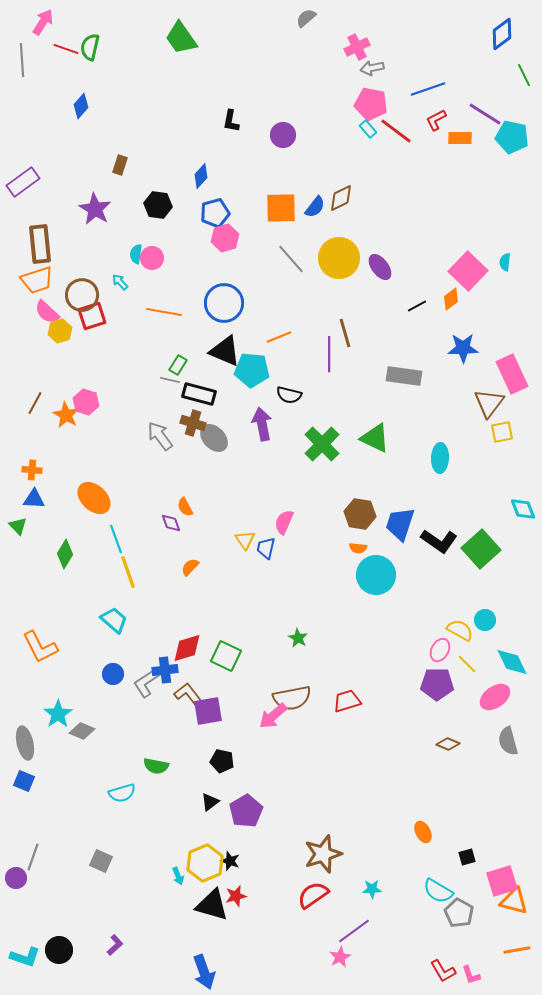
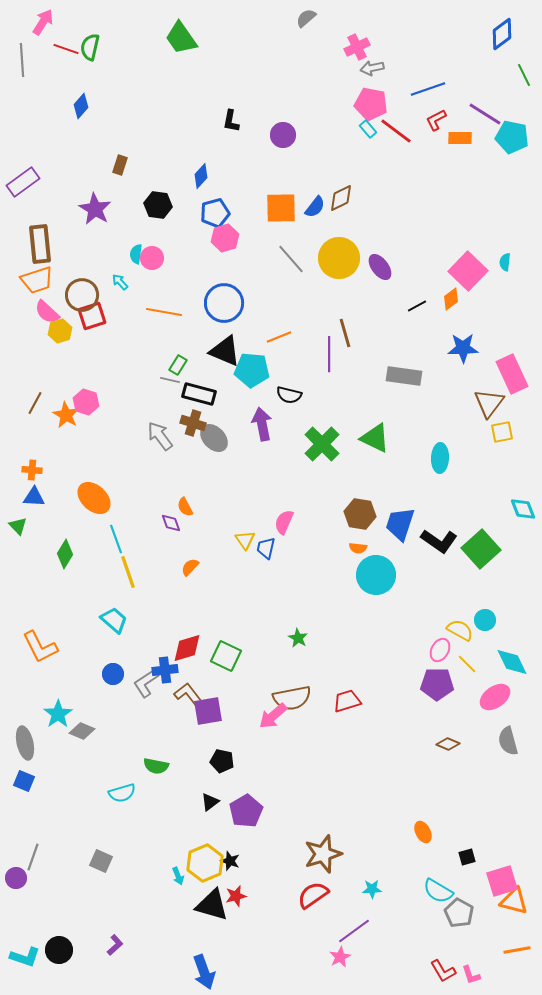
blue triangle at (34, 499): moved 2 px up
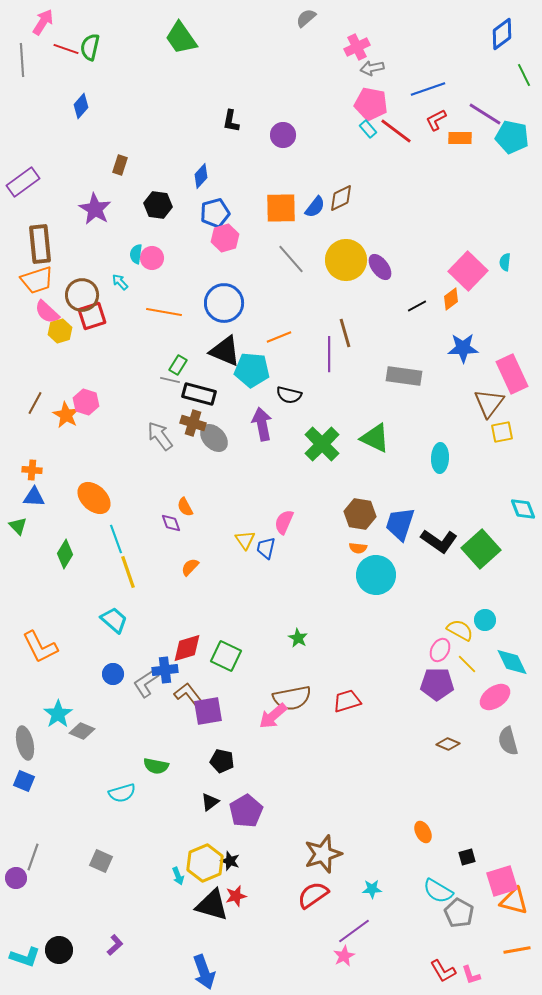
yellow circle at (339, 258): moved 7 px right, 2 px down
pink star at (340, 957): moved 4 px right, 1 px up
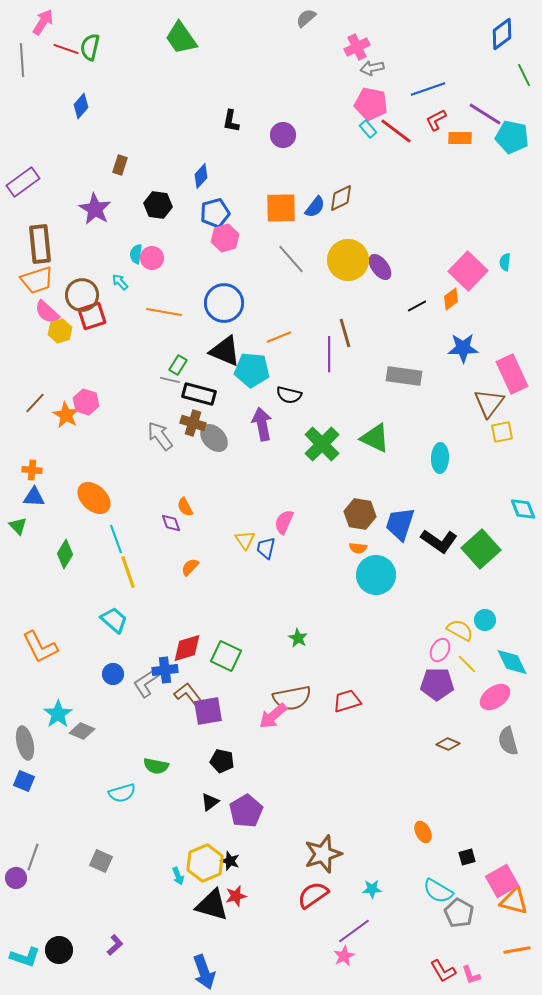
yellow circle at (346, 260): moved 2 px right
brown line at (35, 403): rotated 15 degrees clockwise
pink square at (502, 881): rotated 12 degrees counterclockwise
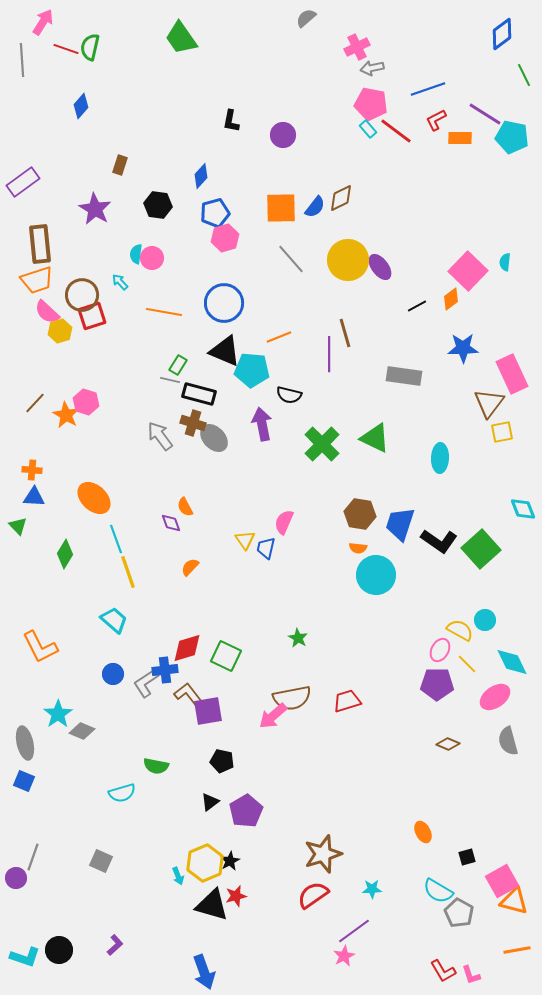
black star at (230, 861): rotated 24 degrees clockwise
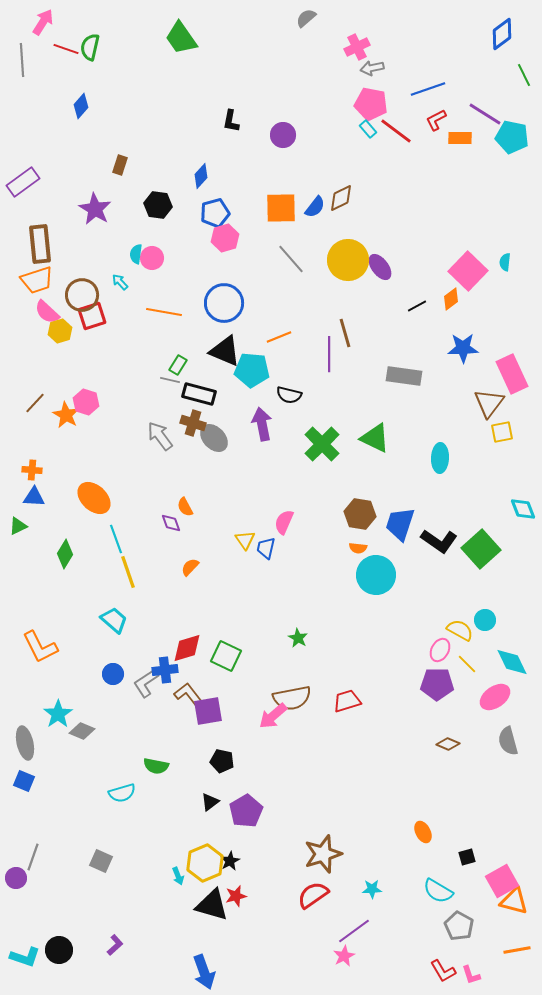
green triangle at (18, 526): rotated 48 degrees clockwise
gray pentagon at (459, 913): moved 13 px down
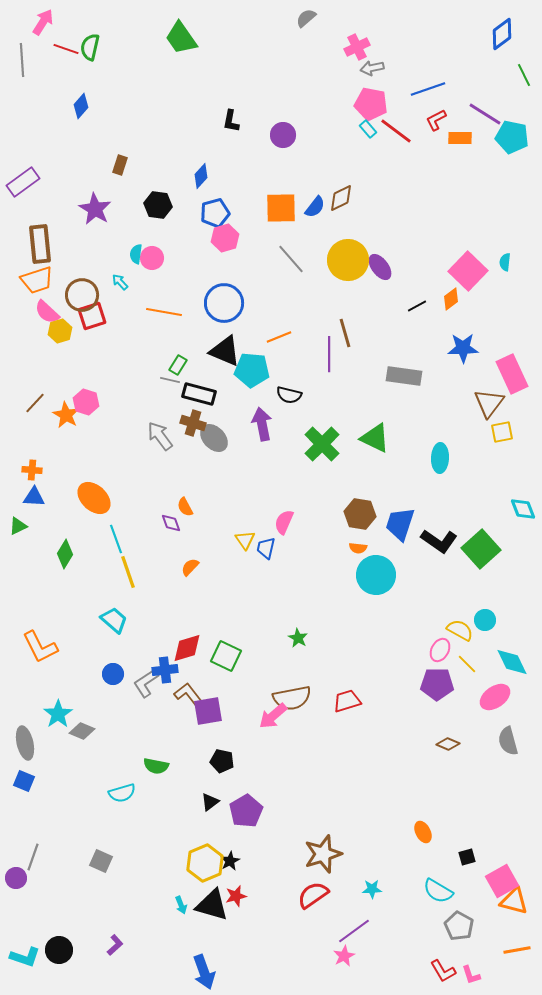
cyan arrow at (178, 876): moved 3 px right, 29 px down
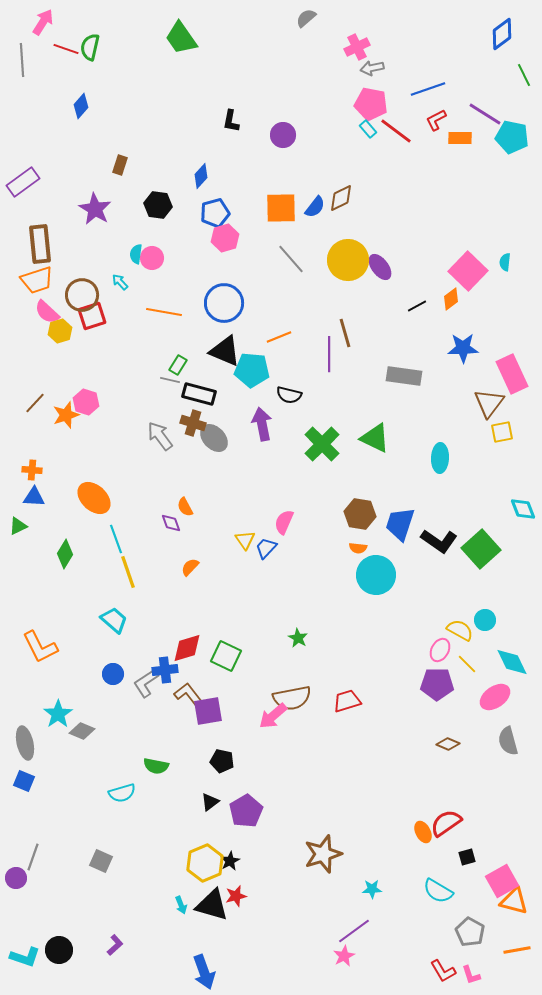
orange star at (66, 415): rotated 24 degrees clockwise
blue trapezoid at (266, 548): rotated 30 degrees clockwise
red semicircle at (313, 895): moved 133 px right, 72 px up
gray pentagon at (459, 926): moved 11 px right, 6 px down
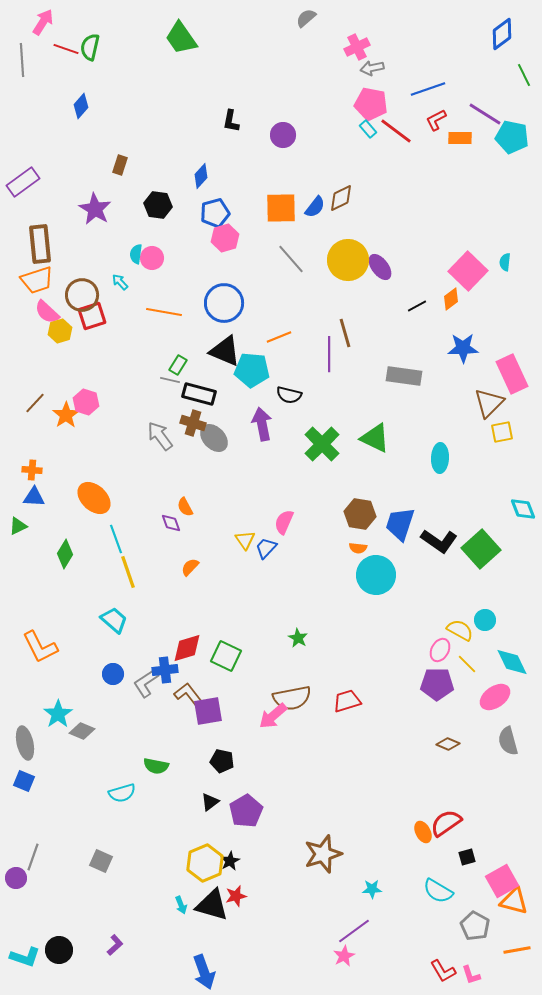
brown triangle at (489, 403): rotated 8 degrees clockwise
orange star at (66, 415): rotated 16 degrees counterclockwise
gray pentagon at (470, 932): moved 5 px right, 6 px up
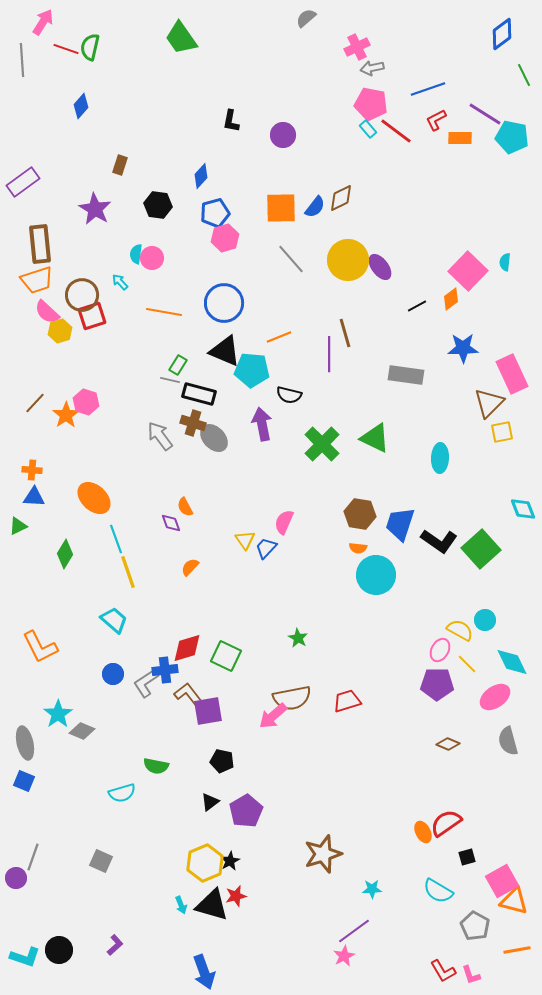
gray rectangle at (404, 376): moved 2 px right, 1 px up
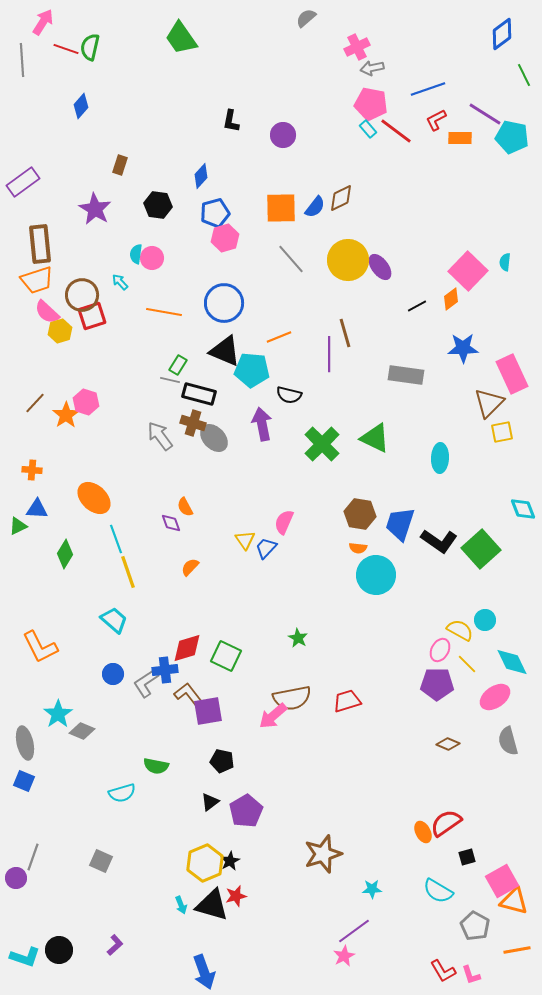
blue triangle at (34, 497): moved 3 px right, 12 px down
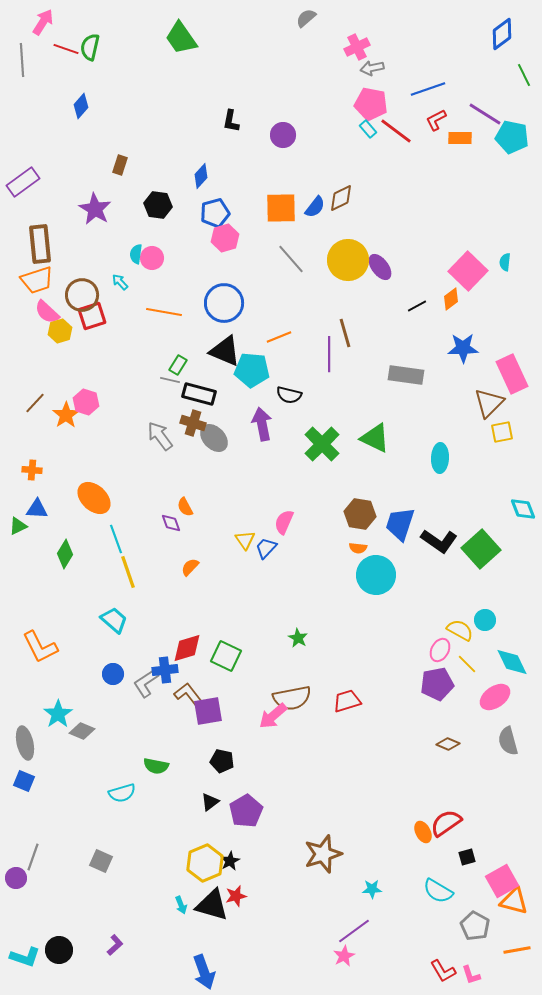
purple pentagon at (437, 684): rotated 12 degrees counterclockwise
